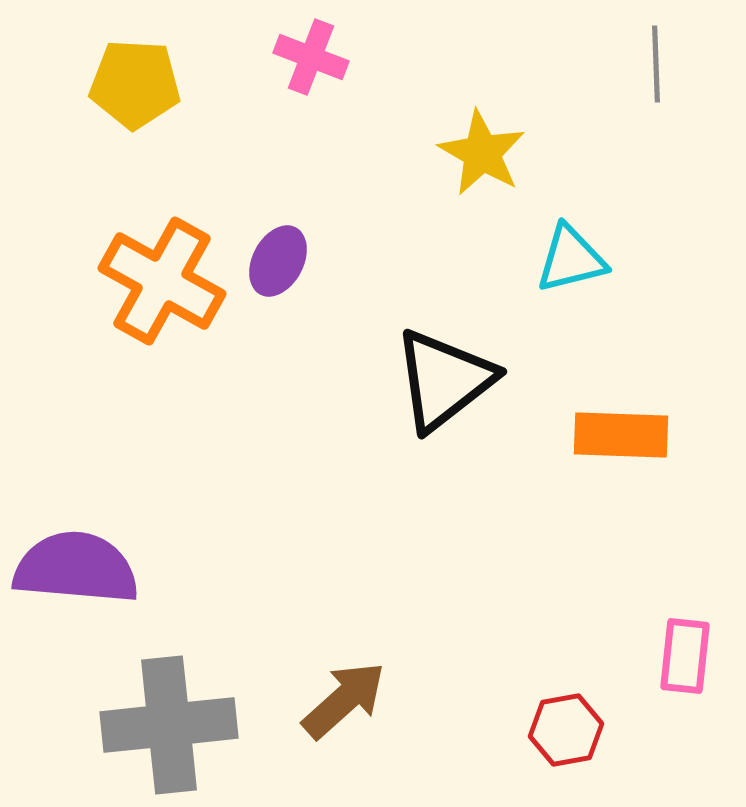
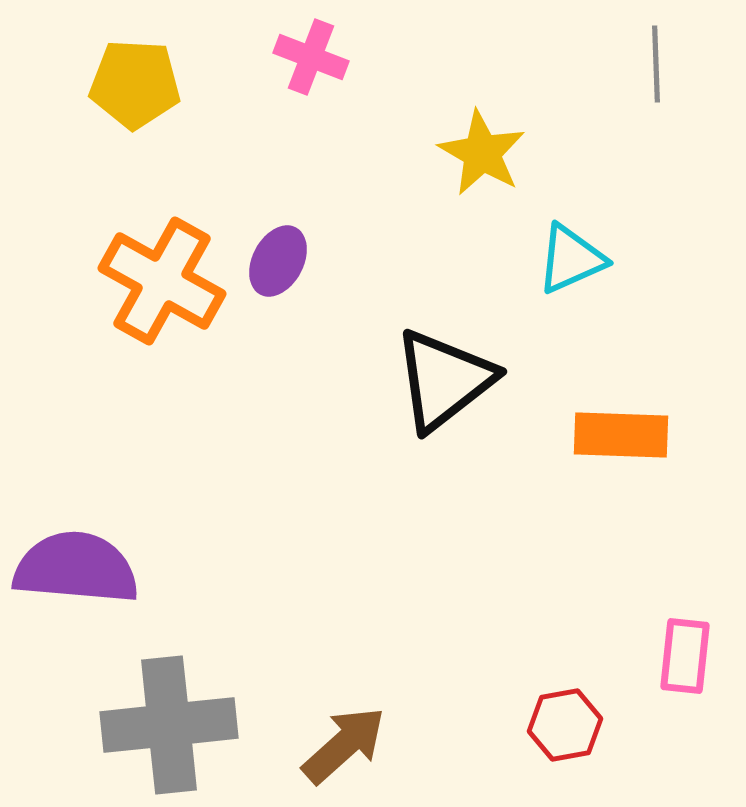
cyan triangle: rotated 10 degrees counterclockwise
brown arrow: moved 45 px down
red hexagon: moved 1 px left, 5 px up
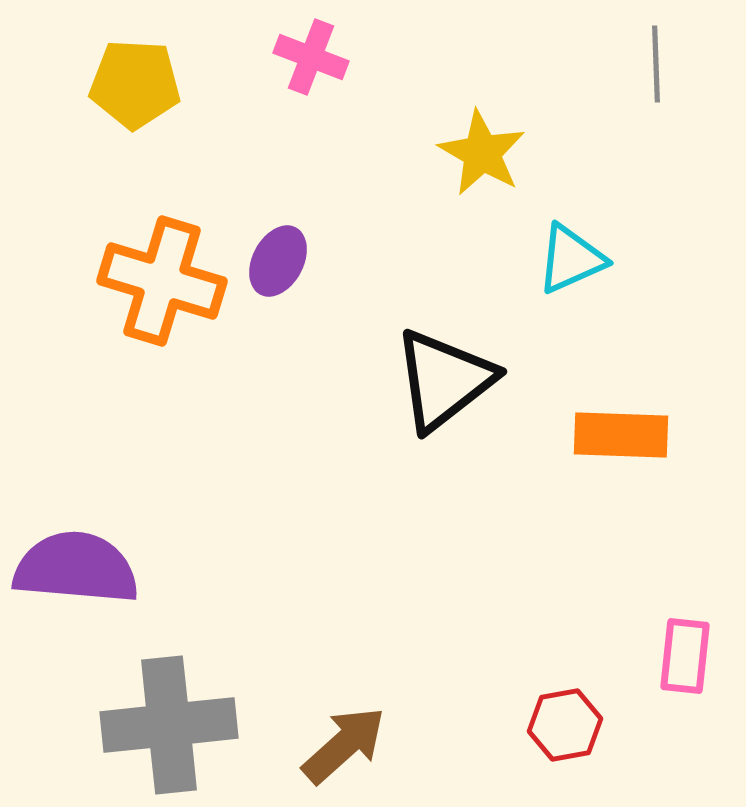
orange cross: rotated 12 degrees counterclockwise
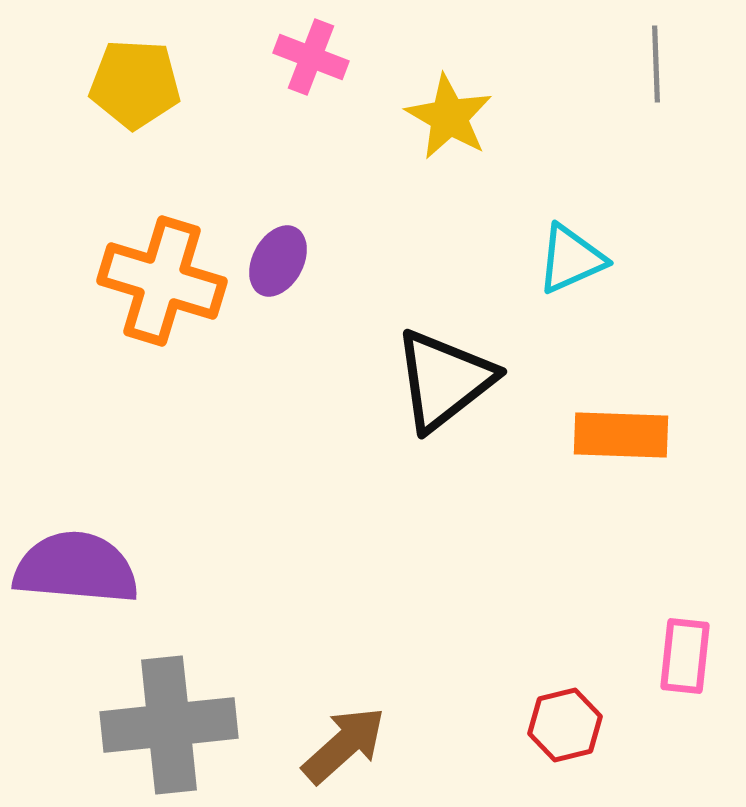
yellow star: moved 33 px left, 36 px up
red hexagon: rotated 4 degrees counterclockwise
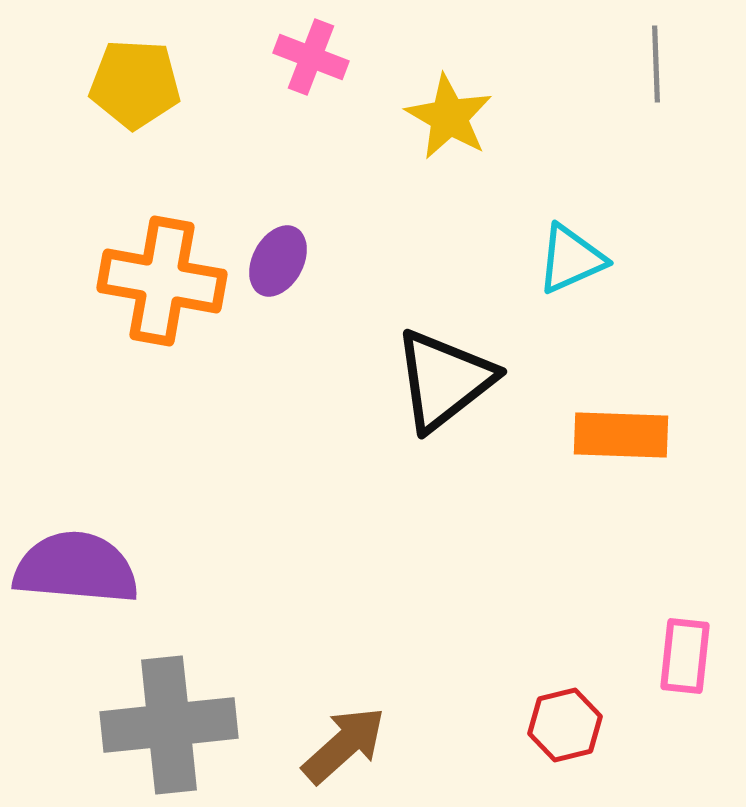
orange cross: rotated 7 degrees counterclockwise
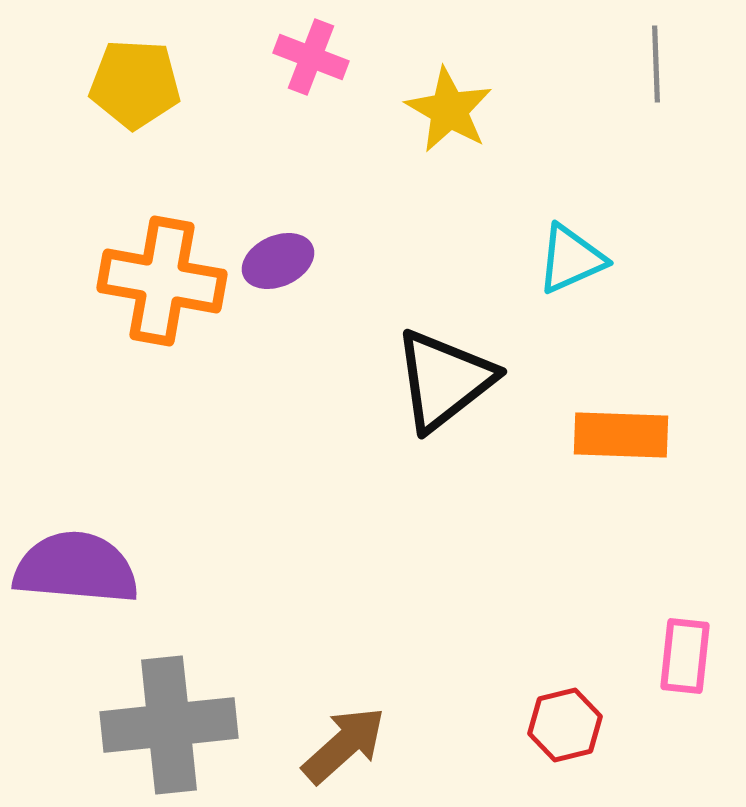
yellow star: moved 7 px up
purple ellipse: rotated 38 degrees clockwise
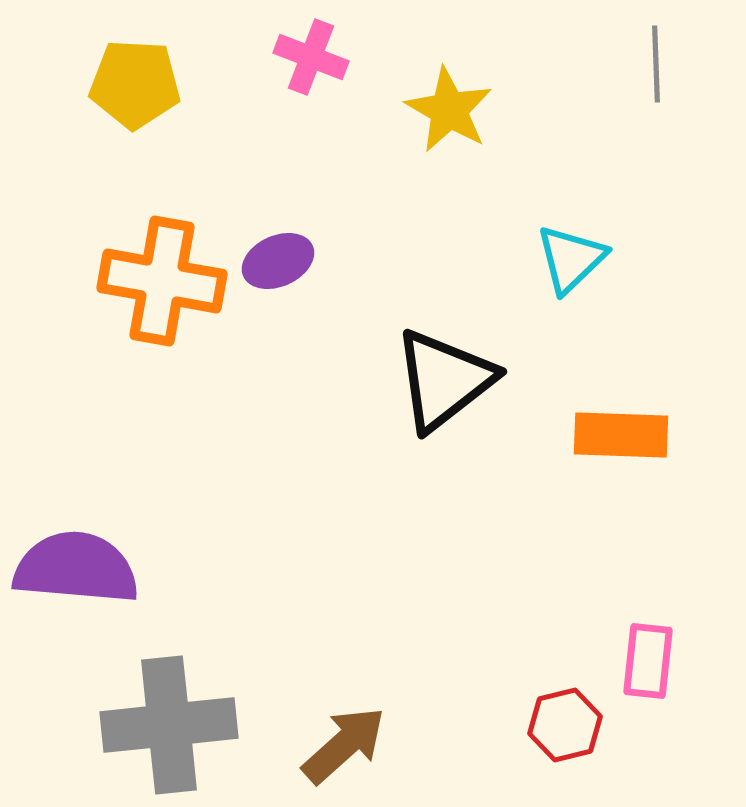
cyan triangle: rotated 20 degrees counterclockwise
pink rectangle: moved 37 px left, 5 px down
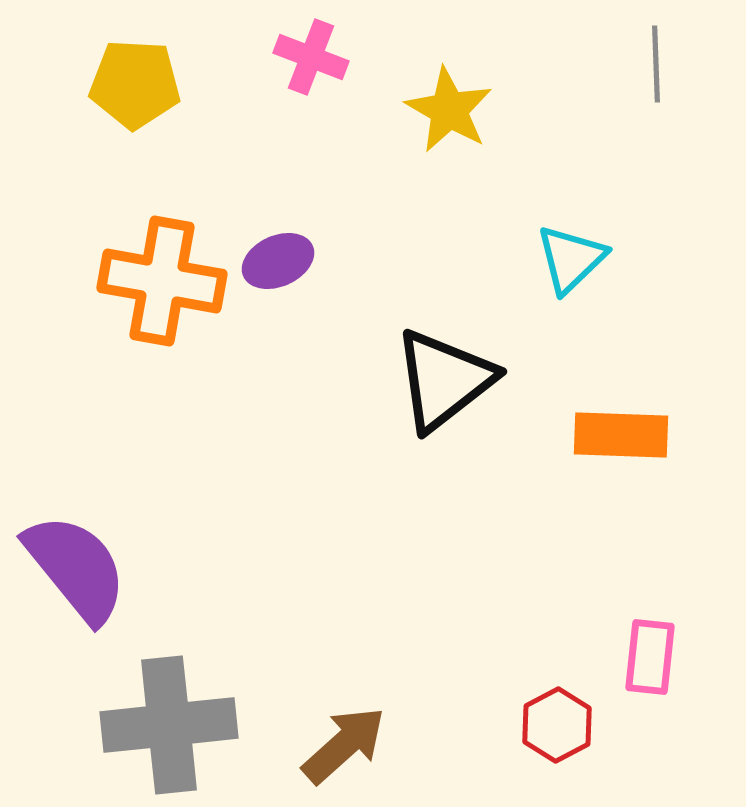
purple semicircle: rotated 46 degrees clockwise
pink rectangle: moved 2 px right, 4 px up
red hexagon: moved 8 px left; rotated 14 degrees counterclockwise
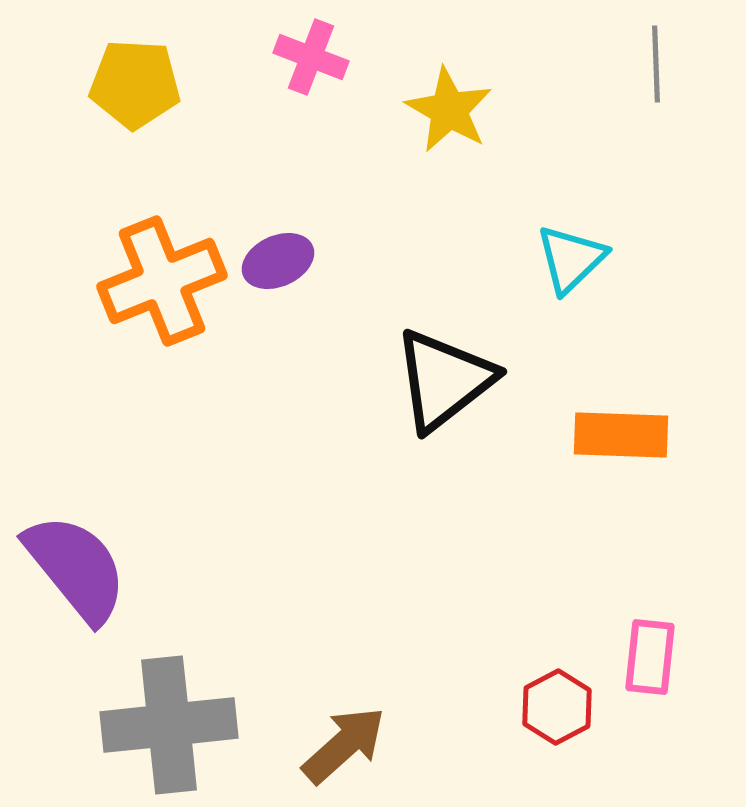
orange cross: rotated 32 degrees counterclockwise
red hexagon: moved 18 px up
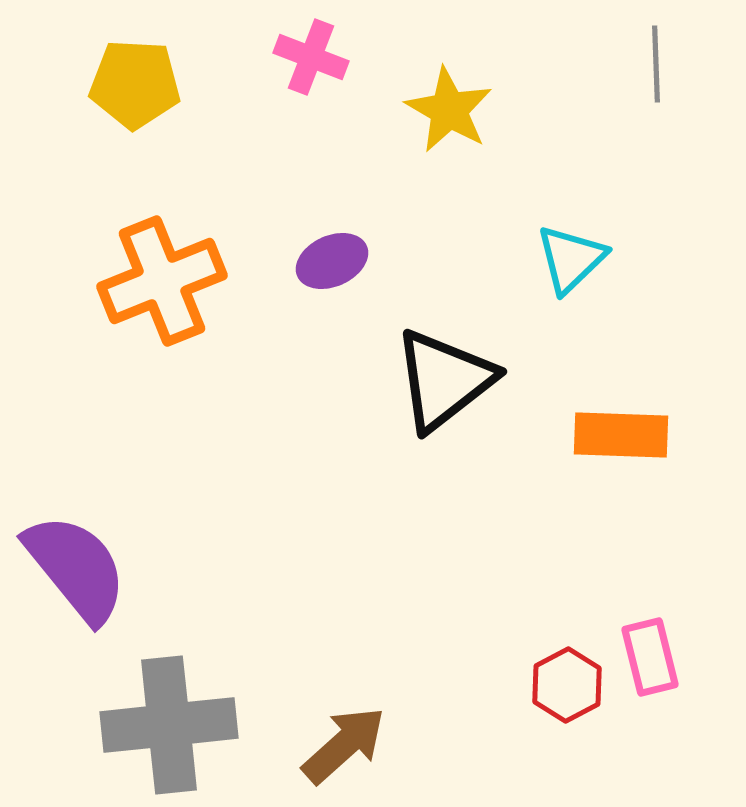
purple ellipse: moved 54 px right
pink rectangle: rotated 20 degrees counterclockwise
red hexagon: moved 10 px right, 22 px up
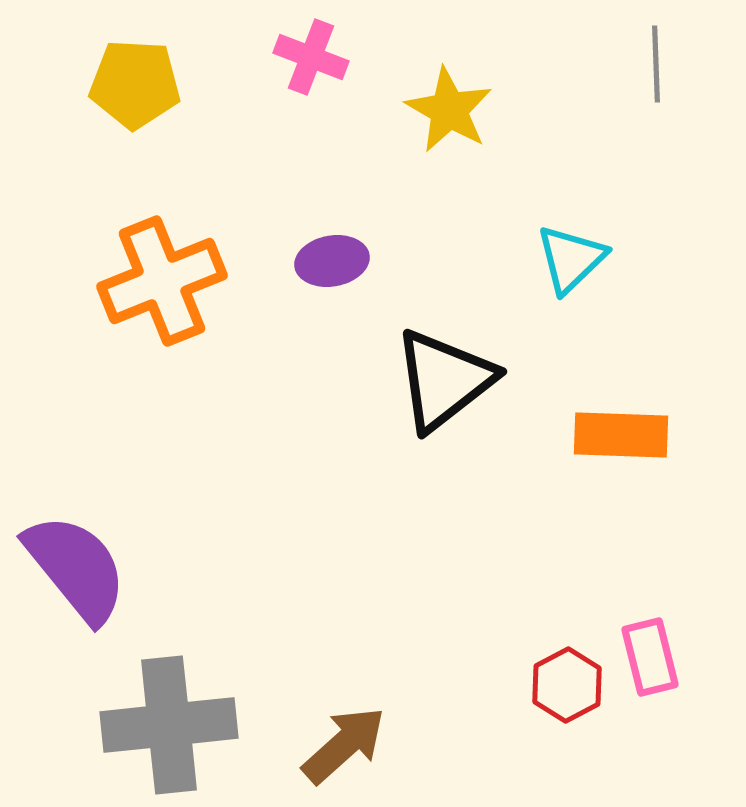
purple ellipse: rotated 14 degrees clockwise
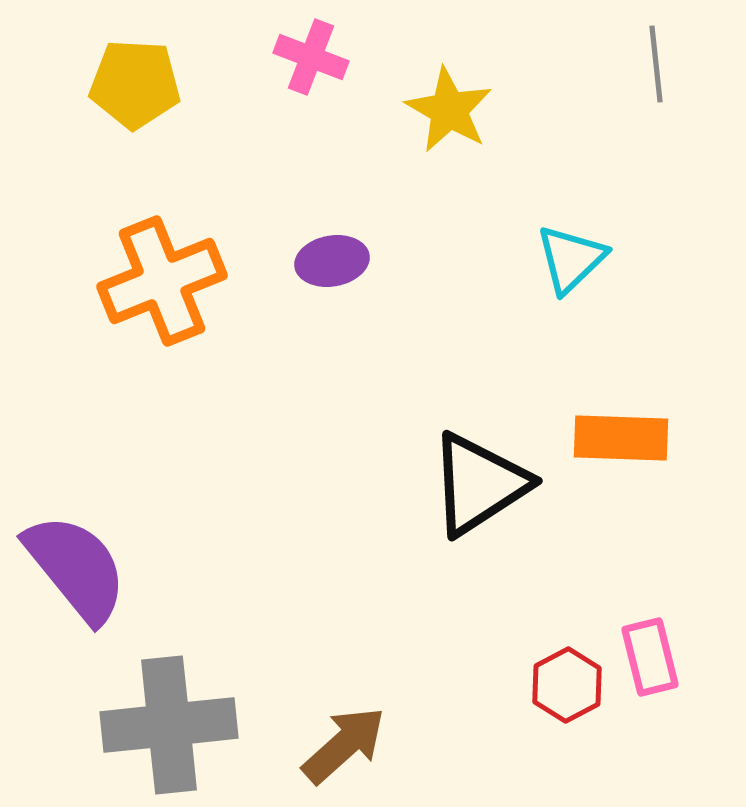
gray line: rotated 4 degrees counterclockwise
black triangle: moved 35 px right, 104 px down; rotated 5 degrees clockwise
orange rectangle: moved 3 px down
